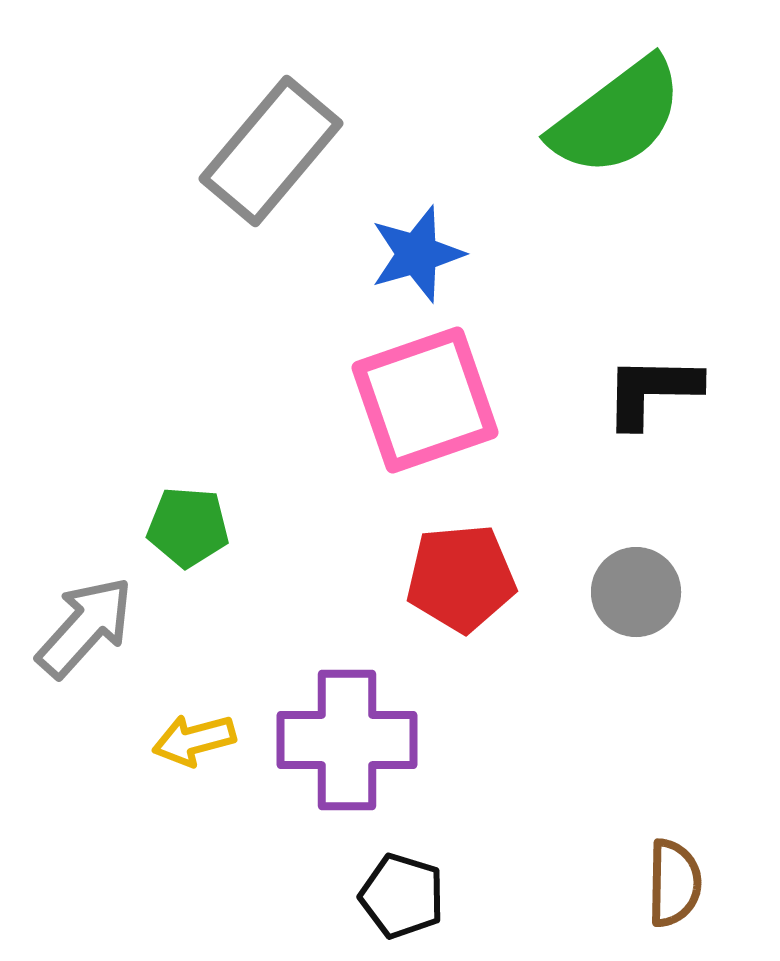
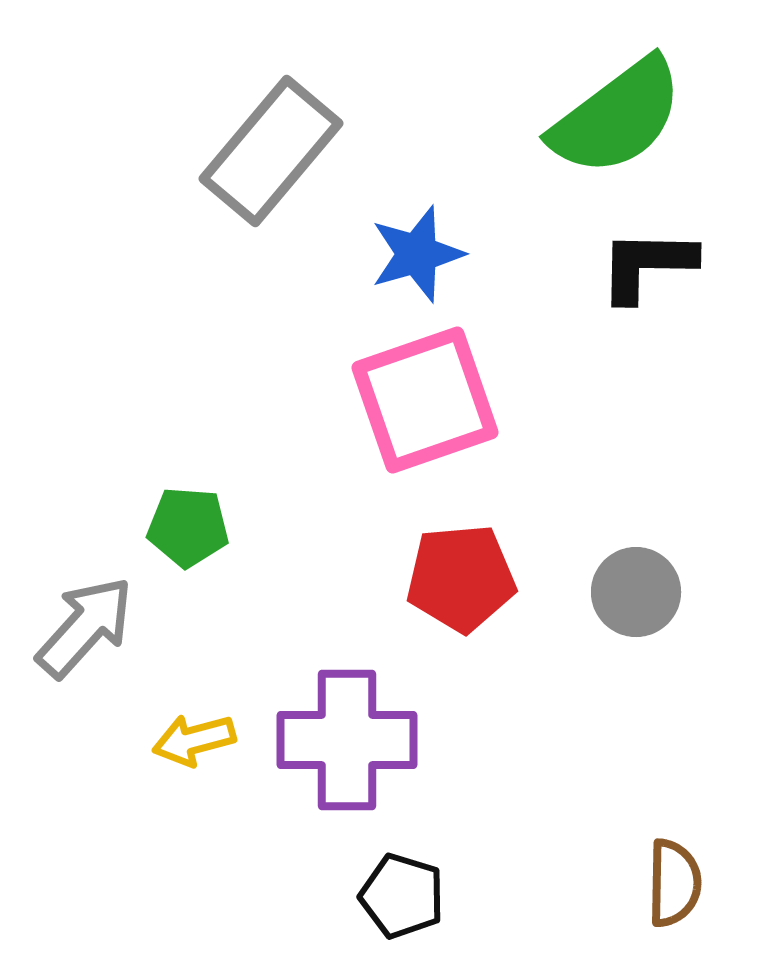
black L-shape: moved 5 px left, 126 px up
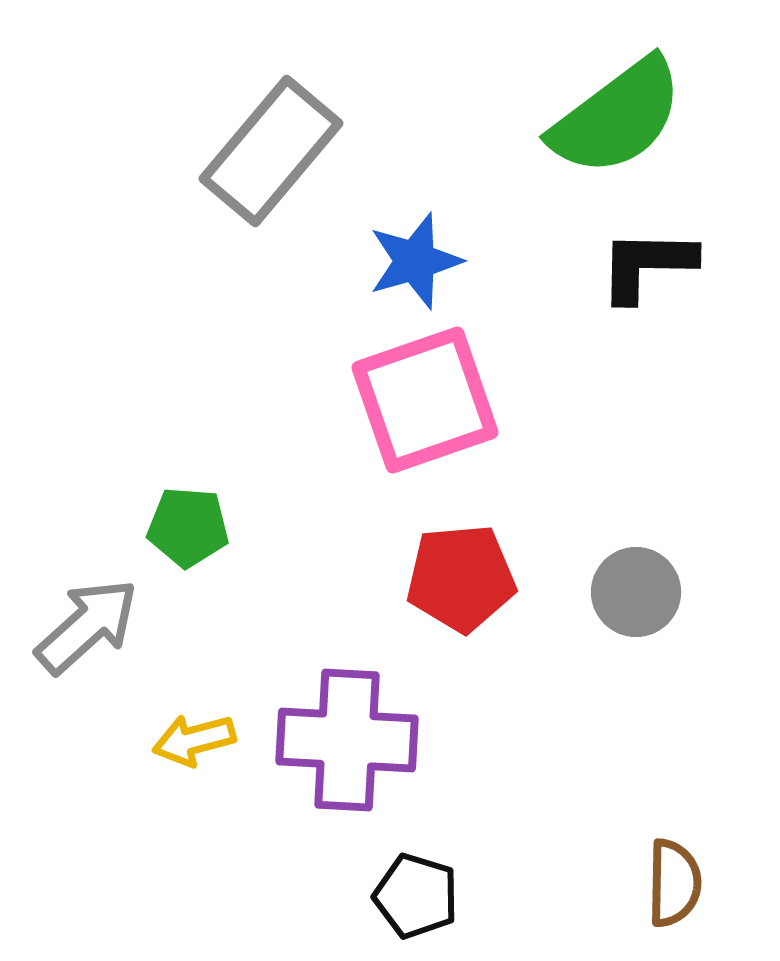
blue star: moved 2 px left, 7 px down
gray arrow: moved 2 px right, 1 px up; rotated 6 degrees clockwise
purple cross: rotated 3 degrees clockwise
black pentagon: moved 14 px right
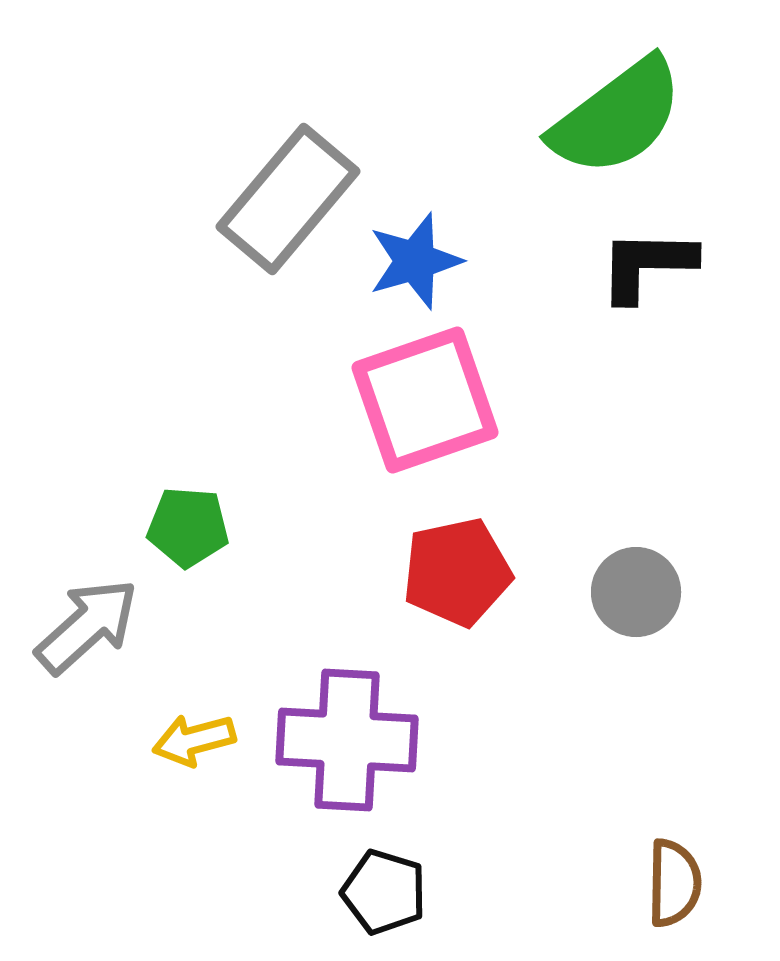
gray rectangle: moved 17 px right, 48 px down
red pentagon: moved 4 px left, 6 px up; rotated 7 degrees counterclockwise
black pentagon: moved 32 px left, 4 px up
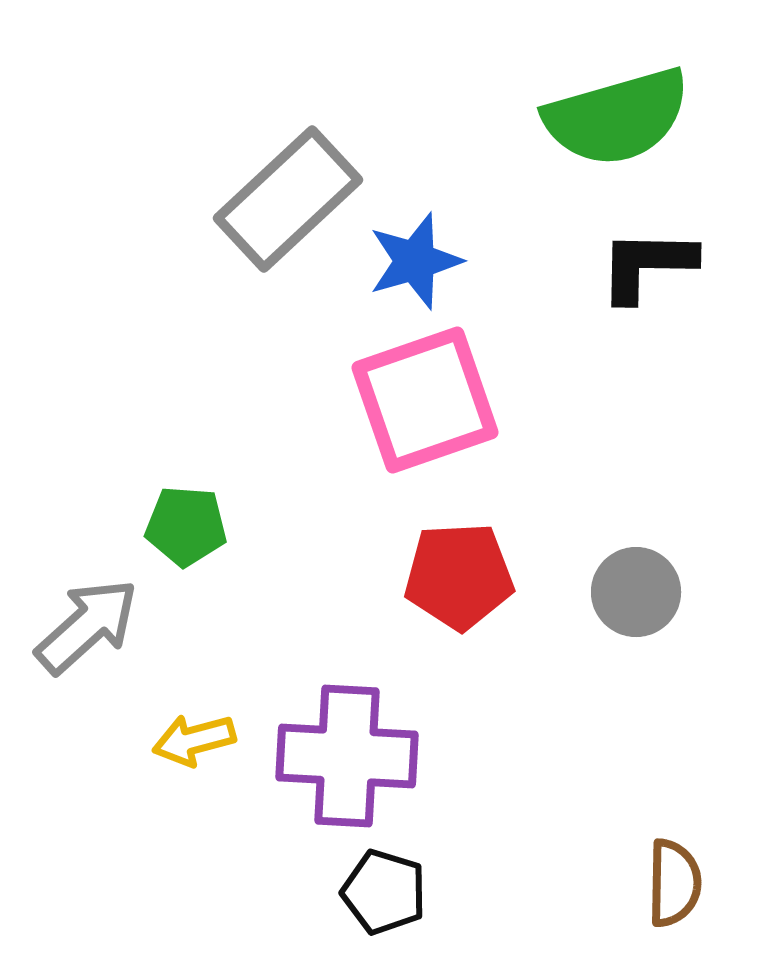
green semicircle: rotated 21 degrees clockwise
gray rectangle: rotated 7 degrees clockwise
green pentagon: moved 2 px left, 1 px up
red pentagon: moved 2 px right, 4 px down; rotated 9 degrees clockwise
purple cross: moved 16 px down
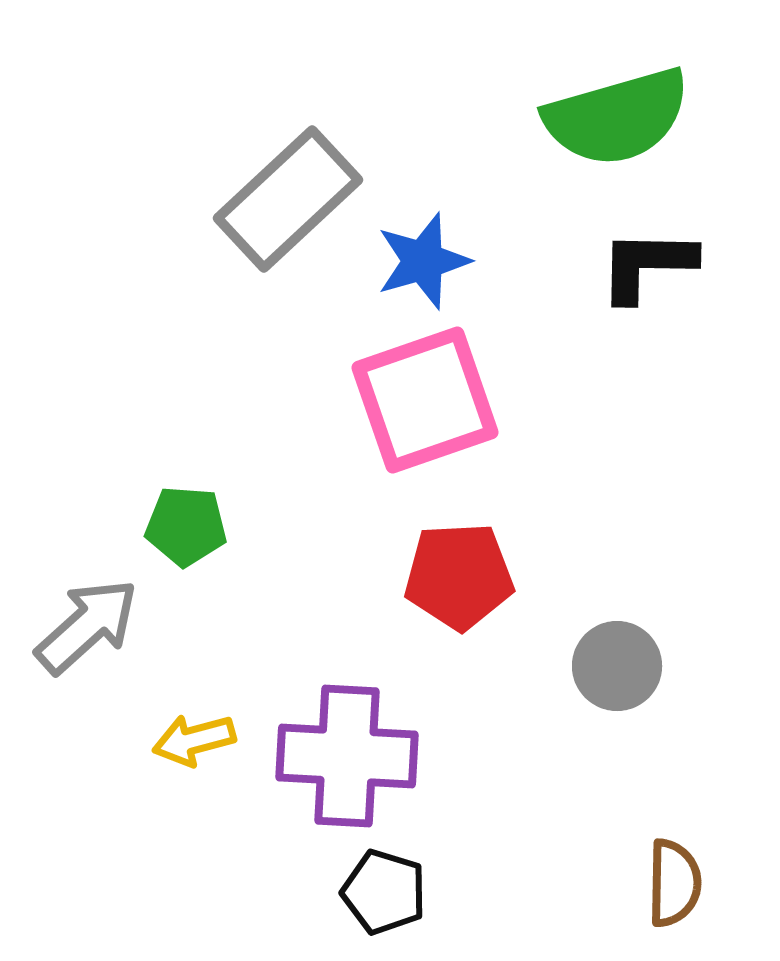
blue star: moved 8 px right
gray circle: moved 19 px left, 74 px down
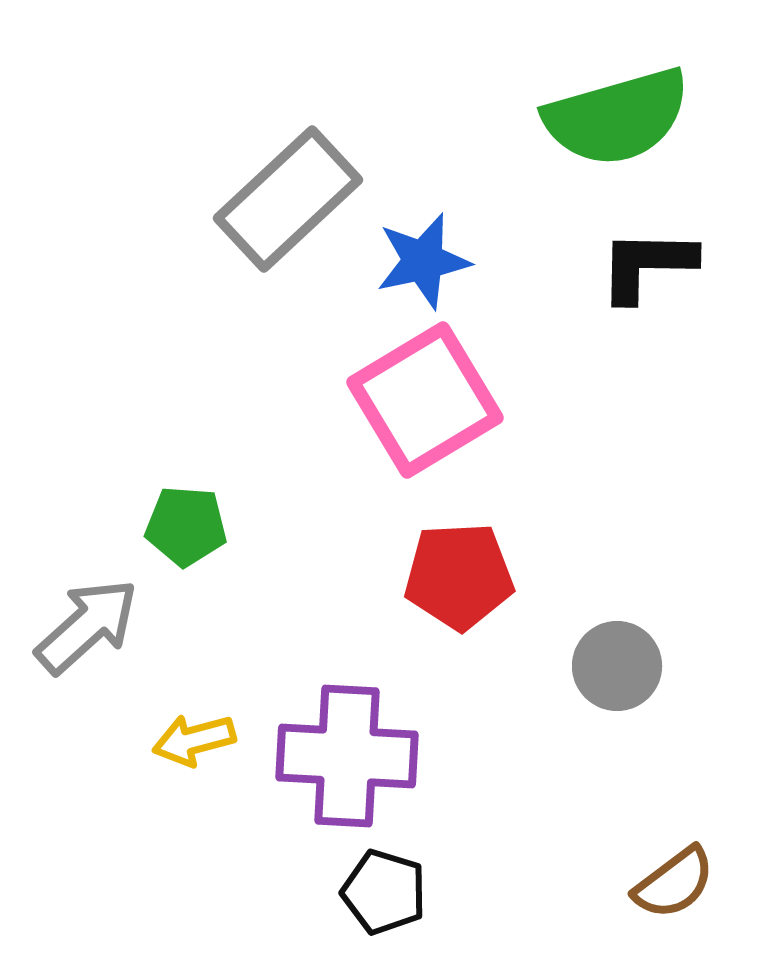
blue star: rotated 4 degrees clockwise
pink square: rotated 12 degrees counterclockwise
brown semicircle: rotated 52 degrees clockwise
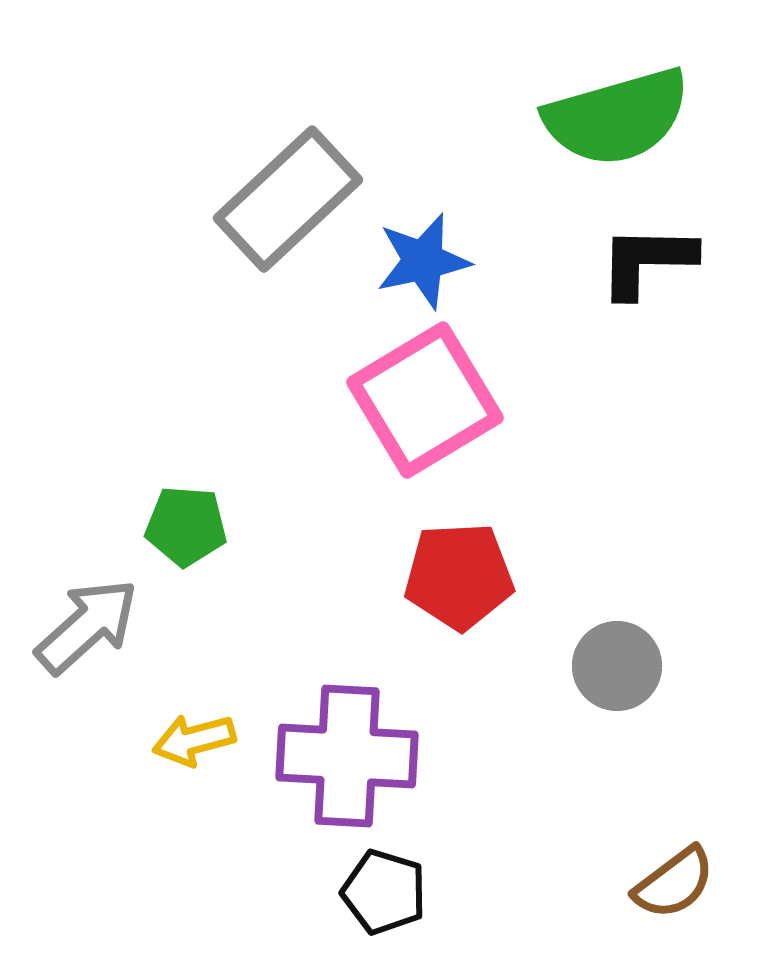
black L-shape: moved 4 px up
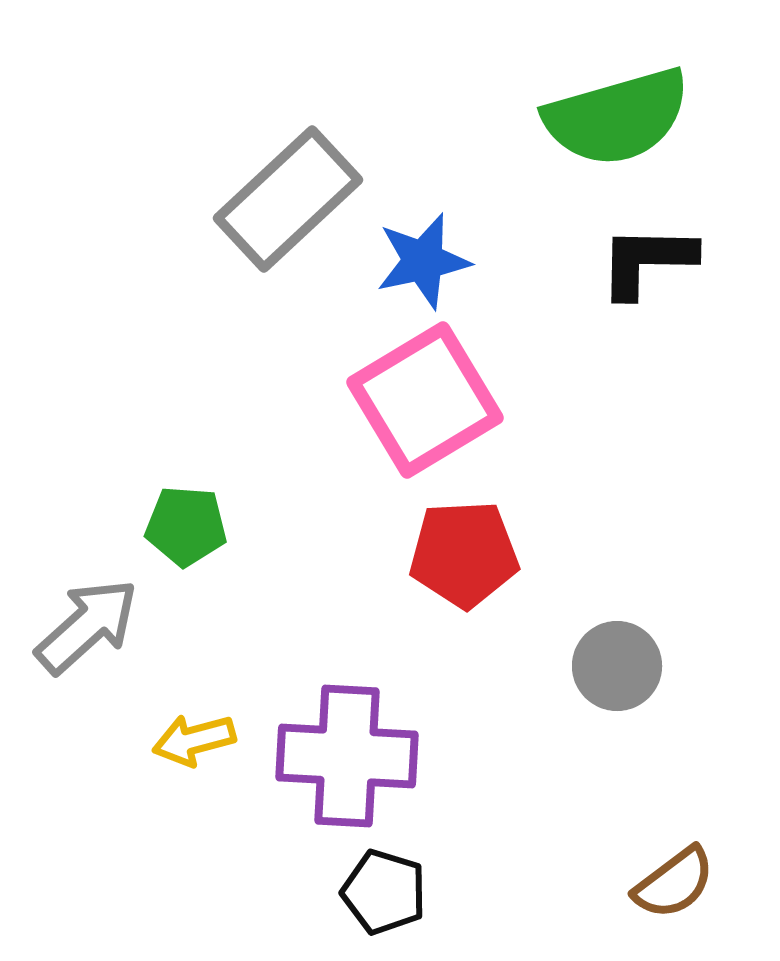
red pentagon: moved 5 px right, 22 px up
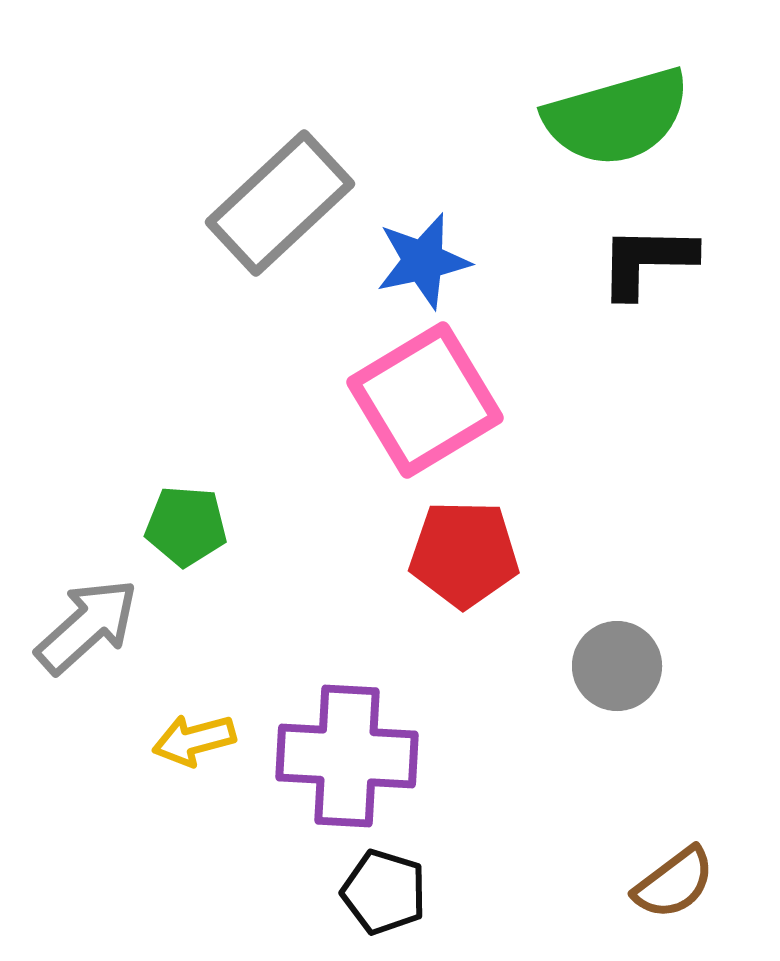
gray rectangle: moved 8 px left, 4 px down
red pentagon: rotated 4 degrees clockwise
